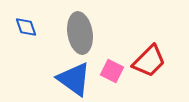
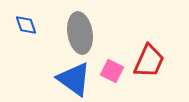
blue diamond: moved 2 px up
red trapezoid: rotated 21 degrees counterclockwise
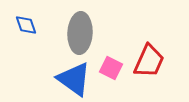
gray ellipse: rotated 12 degrees clockwise
pink square: moved 1 px left, 3 px up
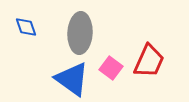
blue diamond: moved 2 px down
pink square: rotated 10 degrees clockwise
blue triangle: moved 2 px left
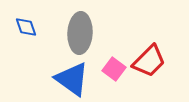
red trapezoid: rotated 21 degrees clockwise
pink square: moved 3 px right, 1 px down
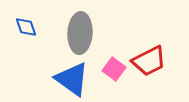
red trapezoid: rotated 18 degrees clockwise
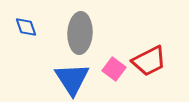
blue triangle: rotated 21 degrees clockwise
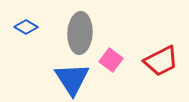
blue diamond: rotated 40 degrees counterclockwise
red trapezoid: moved 12 px right
pink square: moved 3 px left, 9 px up
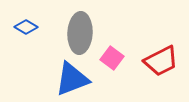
pink square: moved 1 px right, 2 px up
blue triangle: rotated 42 degrees clockwise
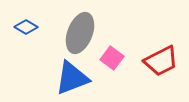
gray ellipse: rotated 18 degrees clockwise
blue triangle: moved 1 px up
